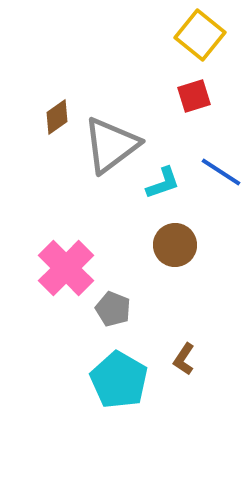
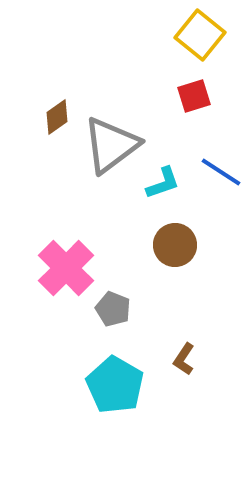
cyan pentagon: moved 4 px left, 5 px down
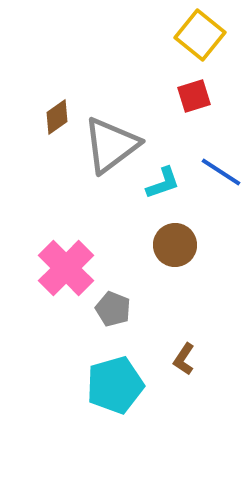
cyan pentagon: rotated 26 degrees clockwise
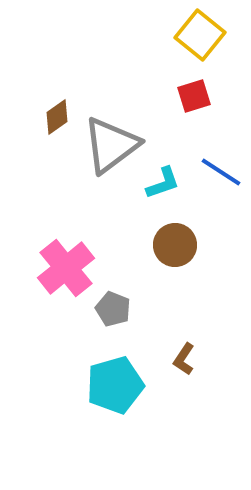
pink cross: rotated 6 degrees clockwise
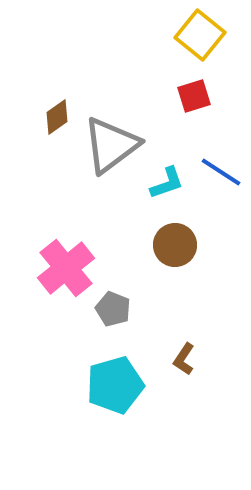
cyan L-shape: moved 4 px right
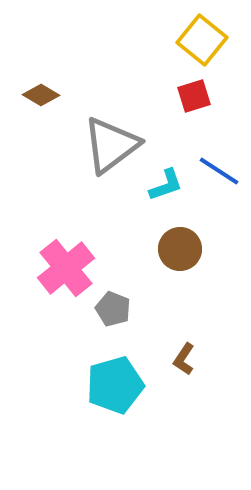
yellow square: moved 2 px right, 5 px down
brown diamond: moved 16 px left, 22 px up; rotated 66 degrees clockwise
blue line: moved 2 px left, 1 px up
cyan L-shape: moved 1 px left, 2 px down
brown circle: moved 5 px right, 4 px down
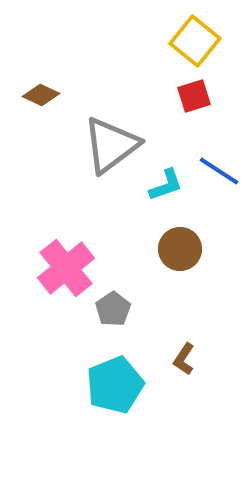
yellow square: moved 7 px left, 1 px down
brown diamond: rotated 6 degrees counterclockwise
gray pentagon: rotated 16 degrees clockwise
cyan pentagon: rotated 6 degrees counterclockwise
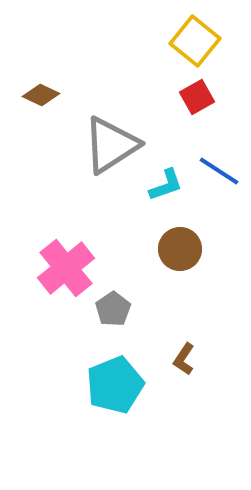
red square: moved 3 px right, 1 px down; rotated 12 degrees counterclockwise
gray triangle: rotated 4 degrees clockwise
